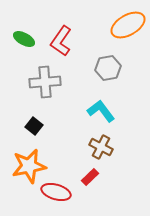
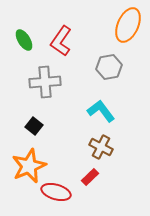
orange ellipse: rotated 36 degrees counterclockwise
green ellipse: moved 1 px down; rotated 30 degrees clockwise
gray hexagon: moved 1 px right, 1 px up
orange star: rotated 12 degrees counterclockwise
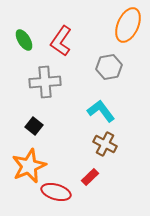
brown cross: moved 4 px right, 3 px up
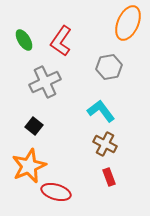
orange ellipse: moved 2 px up
gray cross: rotated 20 degrees counterclockwise
red rectangle: moved 19 px right; rotated 66 degrees counterclockwise
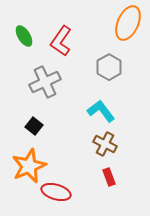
green ellipse: moved 4 px up
gray hexagon: rotated 20 degrees counterclockwise
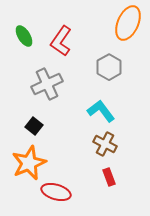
gray cross: moved 2 px right, 2 px down
orange star: moved 3 px up
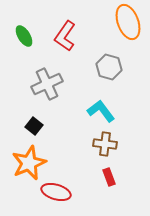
orange ellipse: moved 1 px up; rotated 44 degrees counterclockwise
red L-shape: moved 4 px right, 5 px up
gray hexagon: rotated 15 degrees counterclockwise
brown cross: rotated 20 degrees counterclockwise
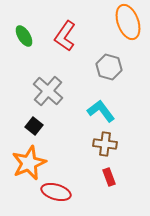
gray cross: moved 1 px right, 7 px down; rotated 24 degrees counterclockwise
